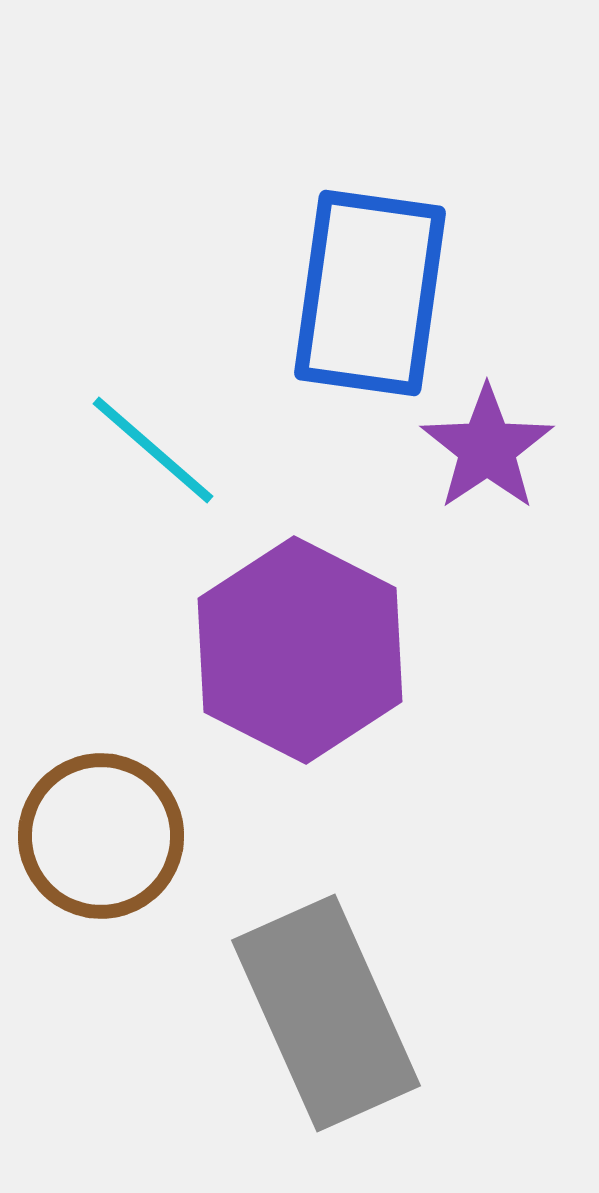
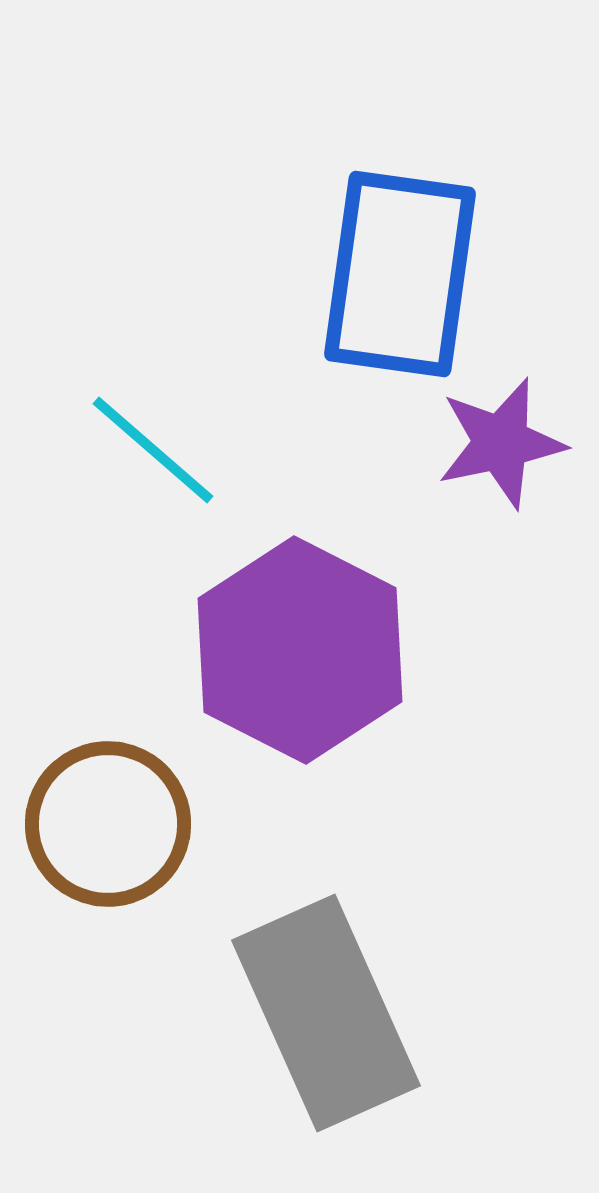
blue rectangle: moved 30 px right, 19 px up
purple star: moved 14 px right, 5 px up; rotated 22 degrees clockwise
brown circle: moved 7 px right, 12 px up
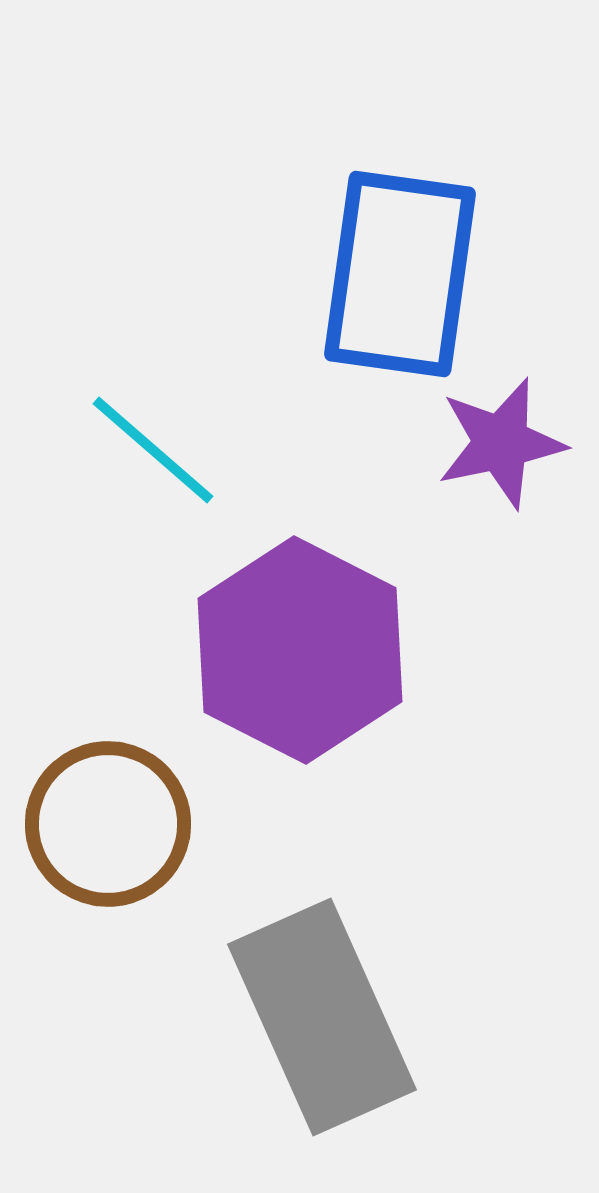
gray rectangle: moved 4 px left, 4 px down
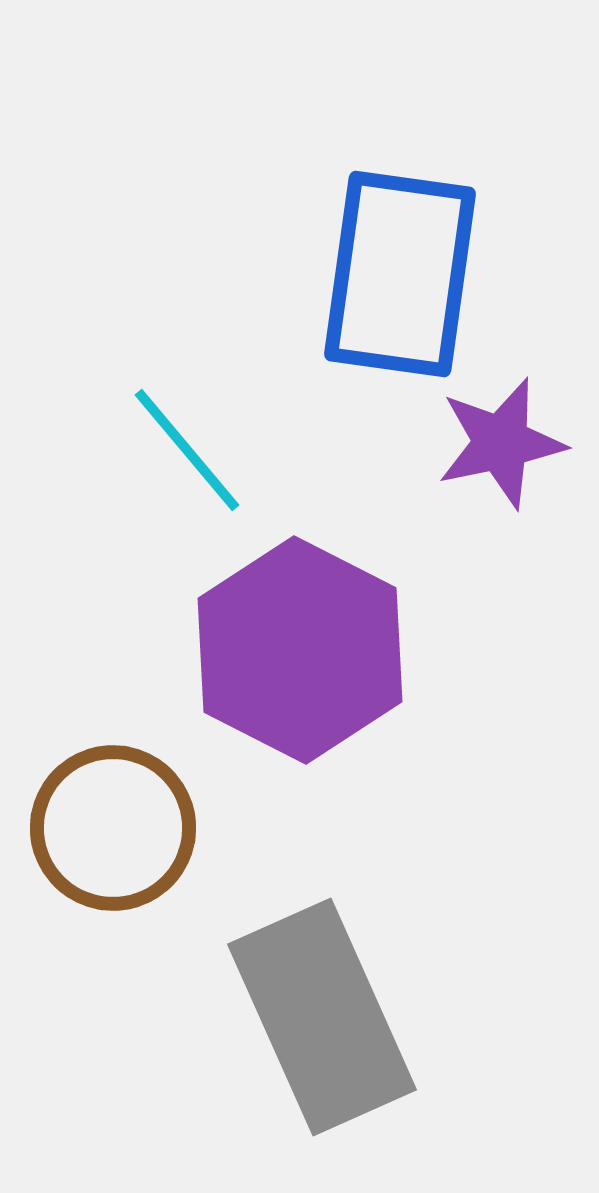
cyan line: moved 34 px right; rotated 9 degrees clockwise
brown circle: moved 5 px right, 4 px down
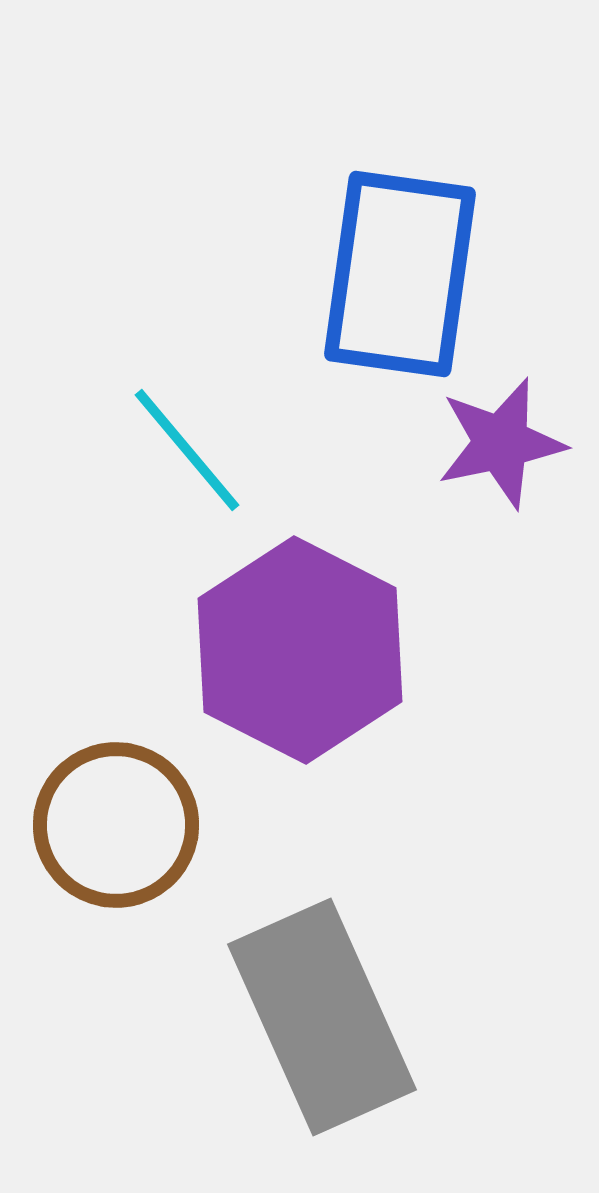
brown circle: moved 3 px right, 3 px up
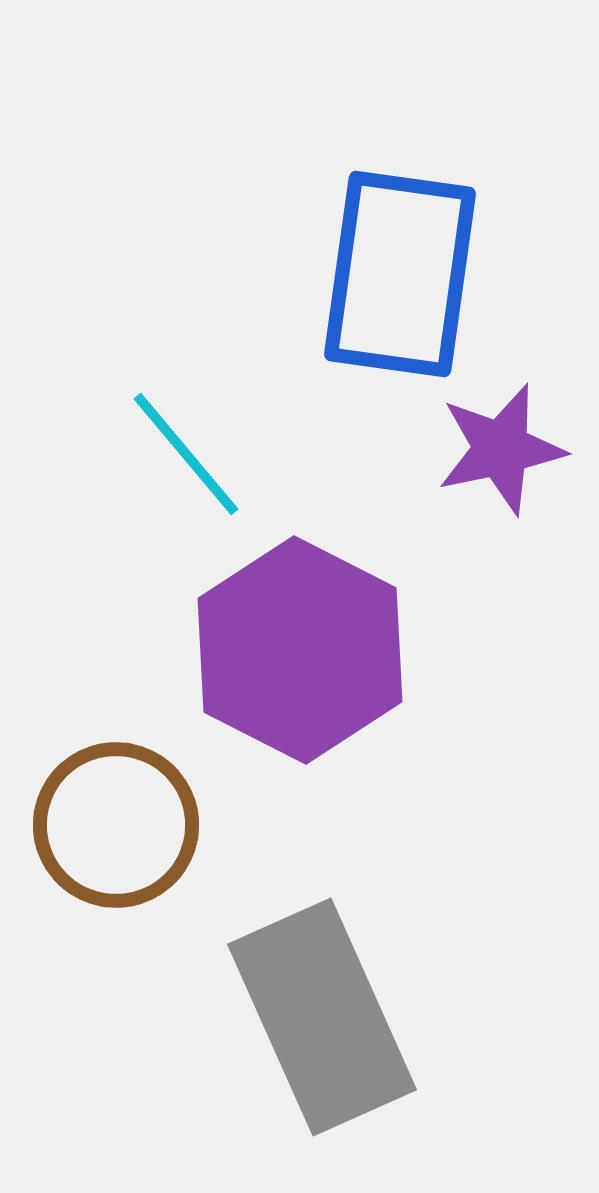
purple star: moved 6 px down
cyan line: moved 1 px left, 4 px down
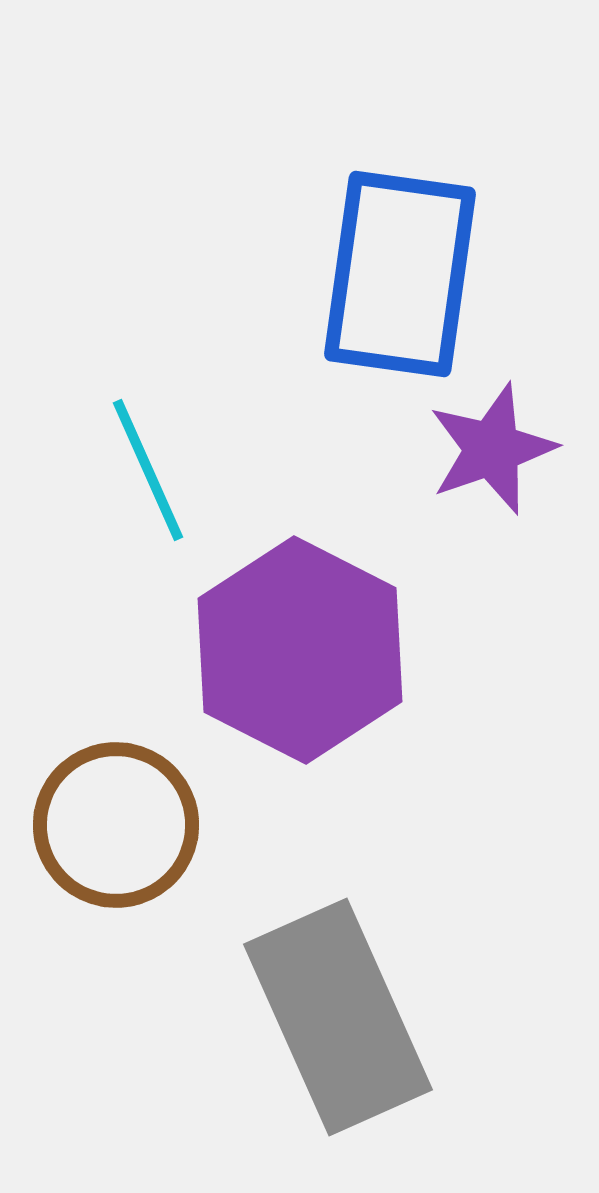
purple star: moved 9 px left; rotated 7 degrees counterclockwise
cyan line: moved 38 px left, 16 px down; rotated 16 degrees clockwise
gray rectangle: moved 16 px right
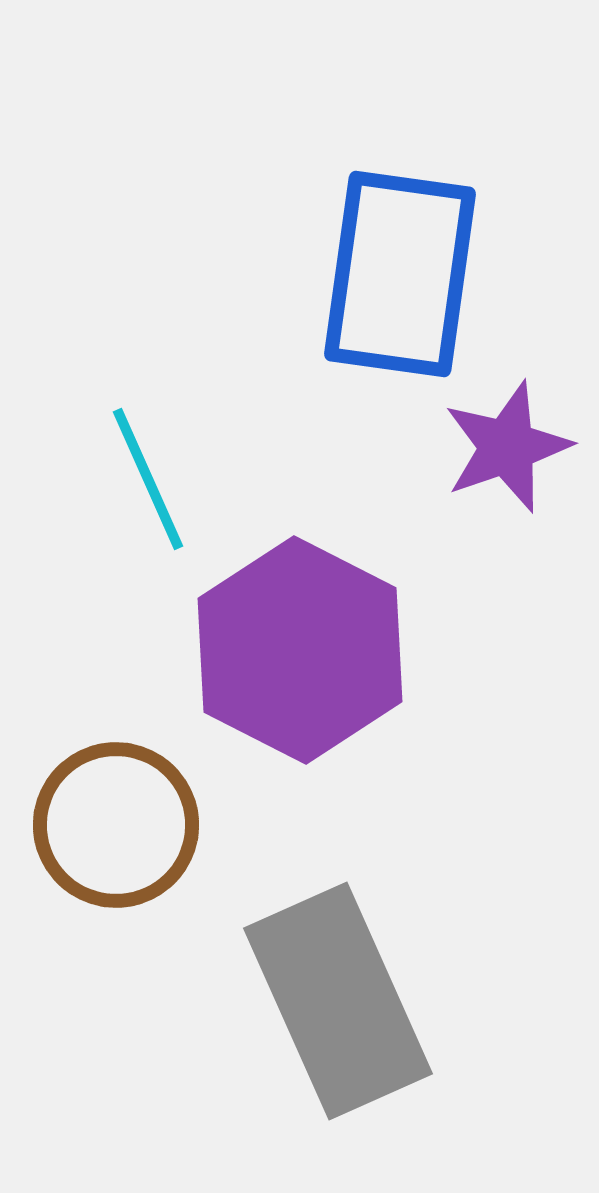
purple star: moved 15 px right, 2 px up
cyan line: moved 9 px down
gray rectangle: moved 16 px up
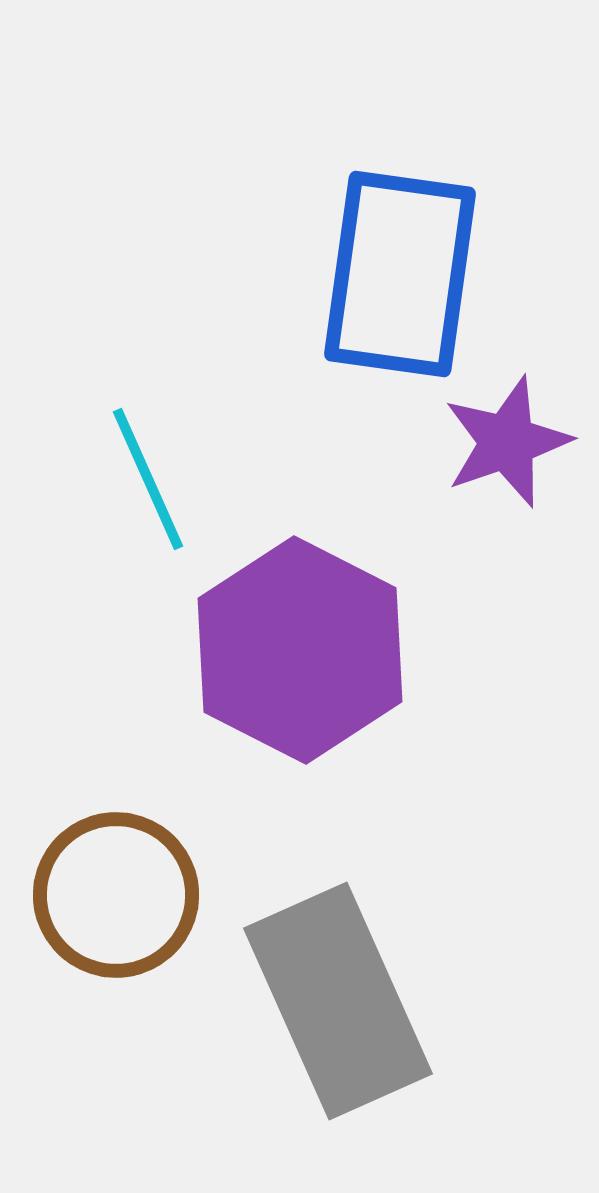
purple star: moved 5 px up
brown circle: moved 70 px down
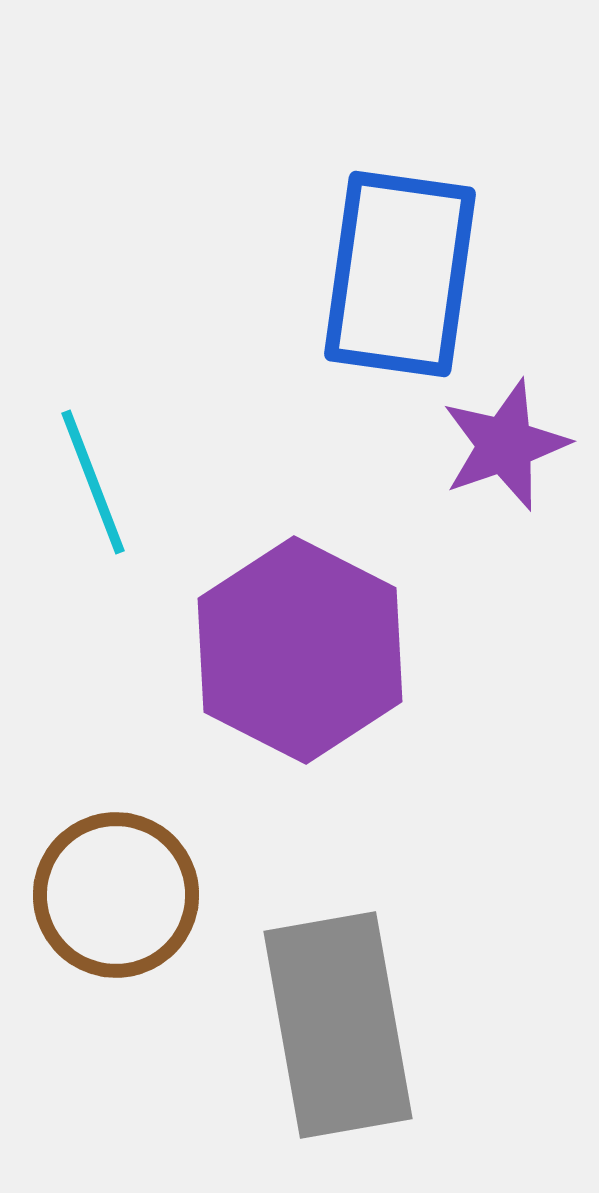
purple star: moved 2 px left, 3 px down
cyan line: moved 55 px left, 3 px down; rotated 3 degrees clockwise
gray rectangle: moved 24 px down; rotated 14 degrees clockwise
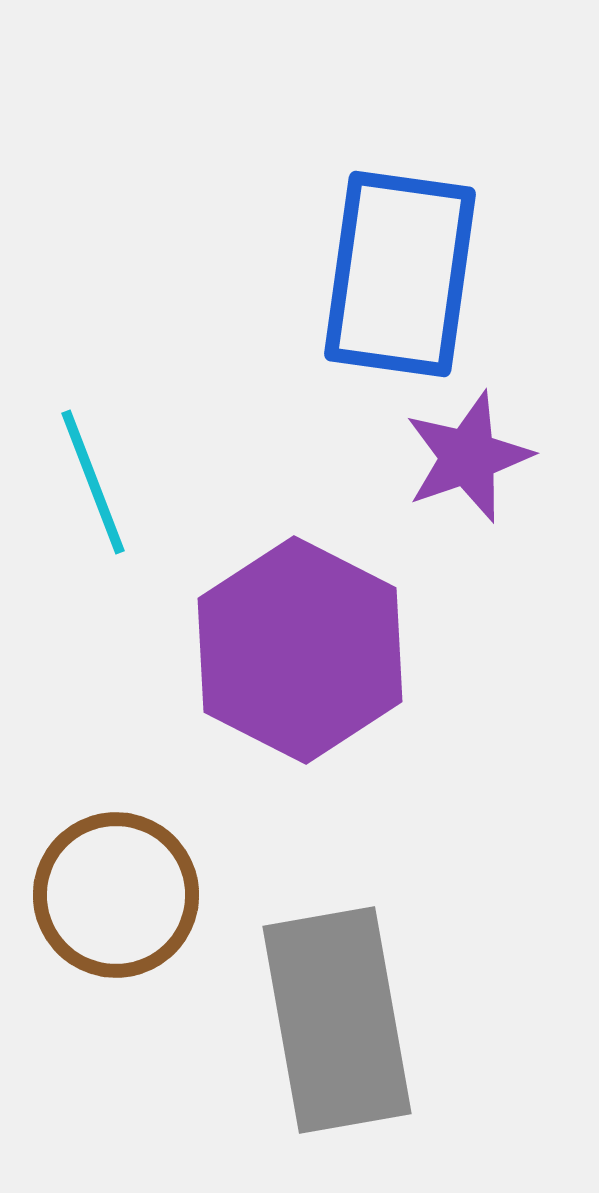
purple star: moved 37 px left, 12 px down
gray rectangle: moved 1 px left, 5 px up
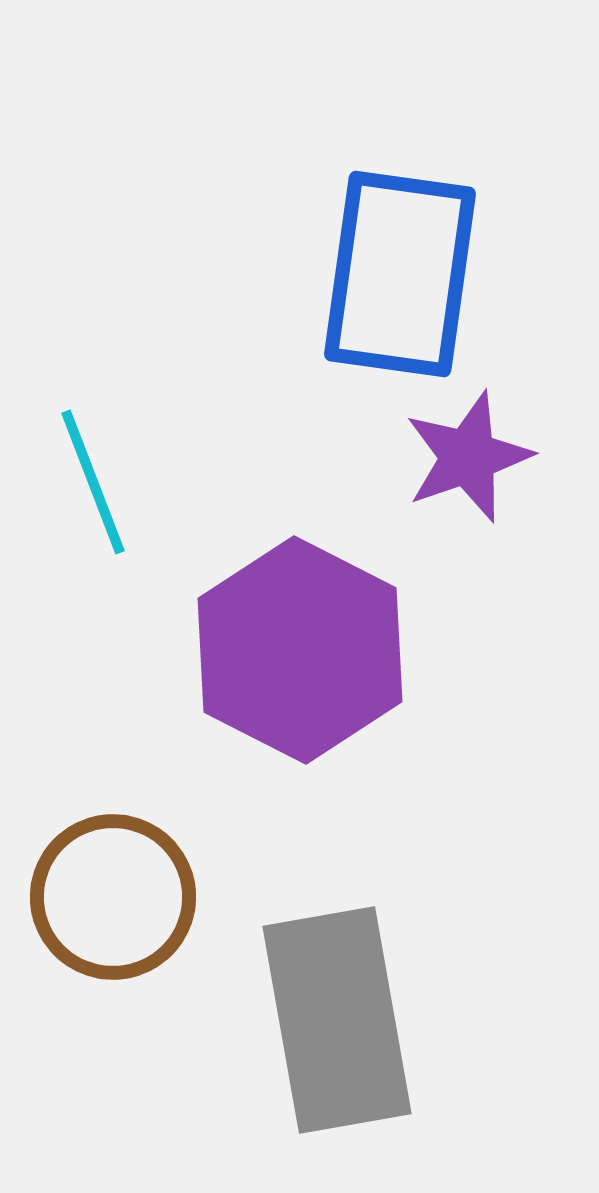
brown circle: moved 3 px left, 2 px down
